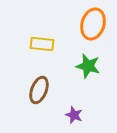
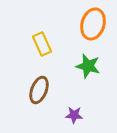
yellow rectangle: rotated 60 degrees clockwise
purple star: rotated 18 degrees counterclockwise
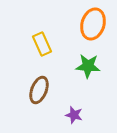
green star: rotated 10 degrees counterclockwise
purple star: rotated 12 degrees clockwise
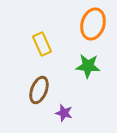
purple star: moved 10 px left, 2 px up
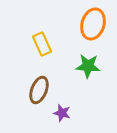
purple star: moved 2 px left
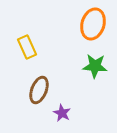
yellow rectangle: moved 15 px left, 3 px down
green star: moved 7 px right
purple star: rotated 12 degrees clockwise
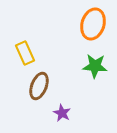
yellow rectangle: moved 2 px left, 6 px down
brown ellipse: moved 4 px up
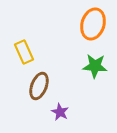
yellow rectangle: moved 1 px left, 1 px up
purple star: moved 2 px left, 1 px up
